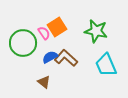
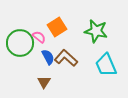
pink semicircle: moved 5 px left, 4 px down; rotated 16 degrees counterclockwise
green circle: moved 3 px left
blue semicircle: moved 2 px left; rotated 91 degrees clockwise
brown triangle: rotated 24 degrees clockwise
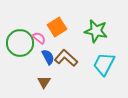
pink semicircle: moved 1 px down
cyan trapezoid: moved 2 px left, 1 px up; rotated 50 degrees clockwise
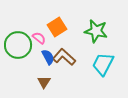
green circle: moved 2 px left, 2 px down
brown L-shape: moved 2 px left, 1 px up
cyan trapezoid: moved 1 px left
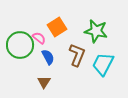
green circle: moved 2 px right
brown L-shape: moved 13 px right, 2 px up; rotated 70 degrees clockwise
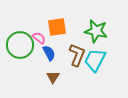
orange square: rotated 24 degrees clockwise
blue semicircle: moved 1 px right, 4 px up
cyan trapezoid: moved 8 px left, 4 px up
brown triangle: moved 9 px right, 5 px up
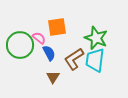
green star: moved 7 px down; rotated 10 degrees clockwise
brown L-shape: moved 3 px left, 4 px down; rotated 145 degrees counterclockwise
cyan trapezoid: rotated 20 degrees counterclockwise
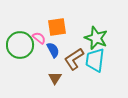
blue semicircle: moved 4 px right, 3 px up
brown triangle: moved 2 px right, 1 px down
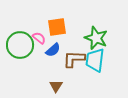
blue semicircle: rotated 77 degrees clockwise
brown L-shape: rotated 35 degrees clockwise
brown triangle: moved 1 px right, 8 px down
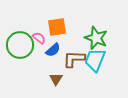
cyan trapezoid: rotated 15 degrees clockwise
brown triangle: moved 7 px up
